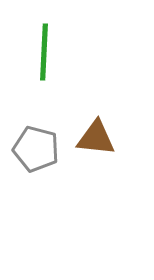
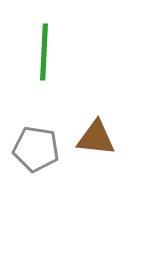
gray pentagon: rotated 6 degrees counterclockwise
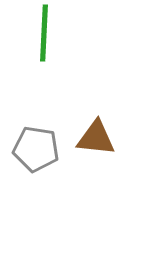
green line: moved 19 px up
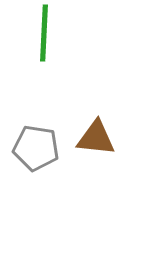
gray pentagon: moved 1 px up
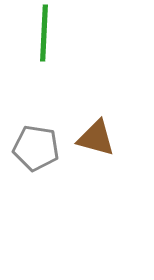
brown triangle: rotated 9 degrees clockwise
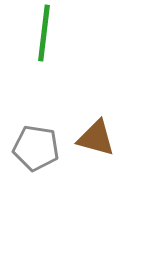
green line: rotated 4 degrees clockwise
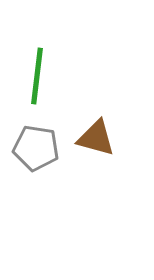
green line: moved 7 px left, 43 px down
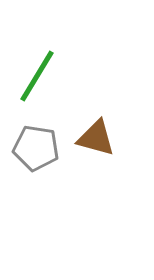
green line: rotated 24 degrees clockwise
